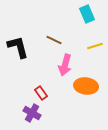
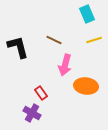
yellow line: moved 1 px left, 6 px up
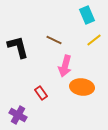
cyan rectangle: moved 1 px down
yellow line: rotated 21 degrees counterclockwise
pink arrow: moved 1 px down
orange ellipse: moved 4 px left, 1 px down
purple cross: moved 14 px left, 2 px down
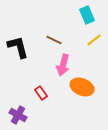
pink arrow: moved 2 px left, 1 px up
orange ellipse: rotated 15 degrees clockwise
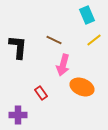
black L-shape: rotated 20 degrees clockwise
purple cross: rotated 30 degrees counterclockwise
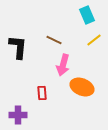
red rectangle: moved 1 px right; rotated 32 degrees clockwise
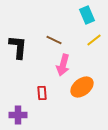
orange ellipse: rotated 60 degrees counterclockwise
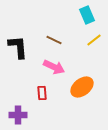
black L-shape: rotated 10 degrees counterclockwise
pink arrow: moved 9 px left, 2 px down; rotated 80 degrees counterclockwise
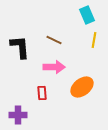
yellow line: rotated 42 degrees counterclockwise
black L-shape: moved 2 px right
pink arrow: rotated 25 degrees counterclockwise
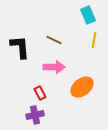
cyan rectangle: moved 1 px right
red rectangle: moved 2 px left; rotated 24 degrees counterclockwise
purple cross: moved 17 px right; rotated 12 degrees counterclockwise
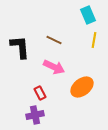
pink arrow: rotated 25 degrees clockwise
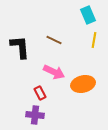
pink arrow: moved 5 px down
orange ellipse: moved 1 px right, 3 px up; rotated 25 degrees clockwise
purple cross: rotated 18 degrees clockwise
